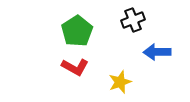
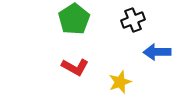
green pentagon: moved 3 px left, 12 px up
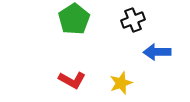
red L-shape: moved 3 px left, 13 px down
yellow star: moved 1 px right, 1 px down
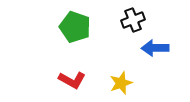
green pentagon: moved 1 px right, 8 px down; rotated 20 degrees counterclockwise
blue arrow: moved 2 px left, 4 px up
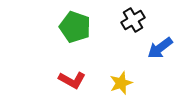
black cross: rotated 10 degrees counterclockwise
blue arrow: moved 5 px right; rotated 36 degrees counterclockwise
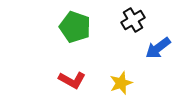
blue arrow: moved 2 px left
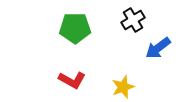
green pentagon: moved 1 px down; rotated 20 degrees counterclockwise
yellow star: moved 2 px right, 4 px down
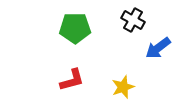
black cross: rotated 30 degrees counterclockwise
red L-shape: rotated 44 degrees counterclockwise
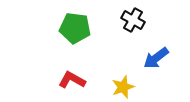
green pentagon: rotated 8 degrees clockwise
blue arrow: moved 2 px left, 10 px down
red L-shape: rotated 136 degrees counterclockwise
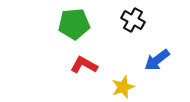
green pentagon: moved 1 px left, 4 px up; rotated 12 degrees counterclockwise
blue arrow: moved 1 px right, 2 px down
red L-shape: moved 12 px right, 15 px up
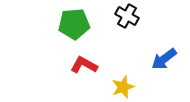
black cross: moved 6 px left, 4 px up
blue arrow: moved 7 px right, 1 px up
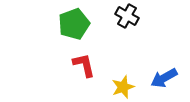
green pentagon: rotated 16 degrees counterclockwise
blue arrow: moved 19 px down; rotated 8 degrees clockwise
red L-shape: rotated 48 degrees clockwise
